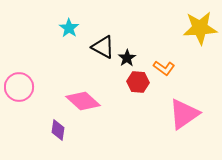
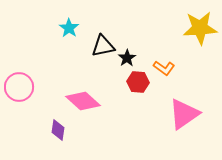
black triangle: moved 1 px up; rotated 40 degrees counterclockwise
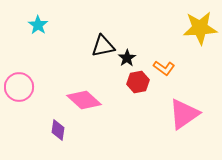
cyan star: moved 31 px left, 3 px up
red hexagon: rotated 15 degrees counterclockwise
pink diamond: moved 1 px right, 1 px up
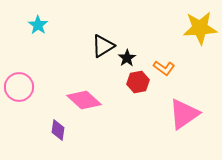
black triangle: rotated 20 degrees counterclockwise
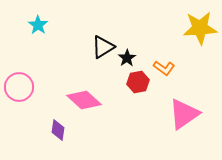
black triangle: moved 1 px down
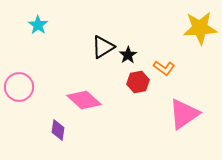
black star: moved 1 px right, 3 px up
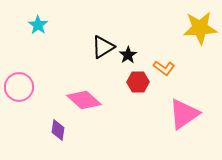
red hexagon: rotated 10 degrees clockwise
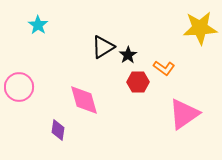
pink diamond: rotated 32 degrees clockwise
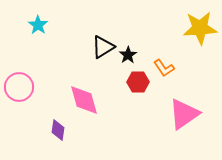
orange L-shape: rotated 20 degrees clockwise
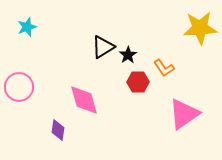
cyan star: moved 11 px left, 2 px down; rotated 18 degrees clockwise
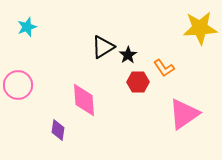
pink circle: moved 1 px left, 2 px up
pink diamond: rotated 12 degrees clockwise
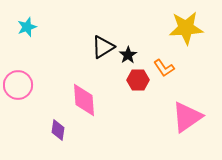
yellow star: moved 14 px left
red hexagon: moved 2 px up
pink triangle: moved 3 px right, 3 px down
